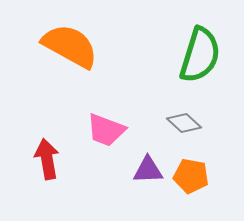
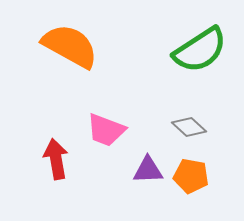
green semicircle: moved 5 px up; rotated 40 degrees clockwise
gray diamond: moved 5 px right, 4 px down
red arrow: moved 9 px right
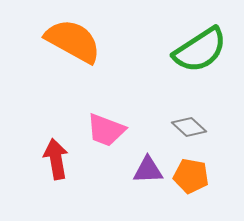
orange semicircle: moved 3 px right, 5 px up
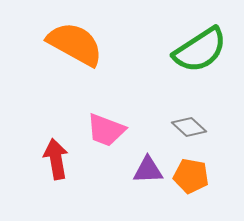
orange semicircle: moved 2 px right, 3 px down
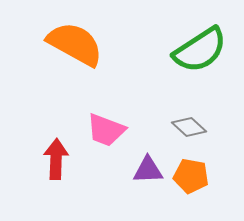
red arrow: rotated 12 degrees clockwise
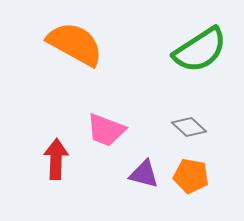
purple triangle: moved 4 px left, 4 px down; rotated 16 degrees clockwise
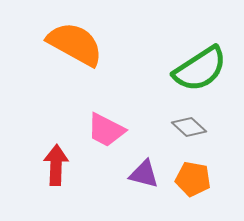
green semicircle: moved 19 px down
pink trapezoid: rotated 6 degrees clockwise
red arrow: moved 6 px down
orange pentagon: moved 2 px right, 3 px down
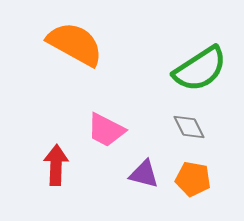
gray diamond: rotated 20 degrees clockwise
